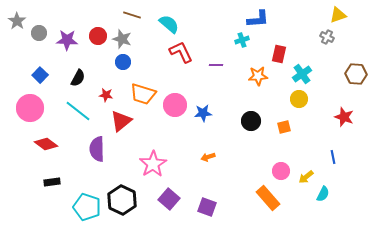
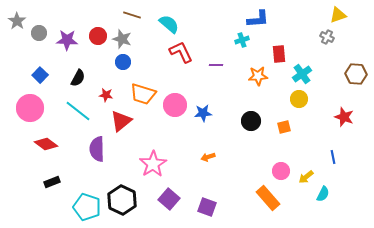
red rectangle at (279, 54): rotated 18 degrees counterclockwise
black rectangle at (52, 182): rotated 14 degrees counterclockwise
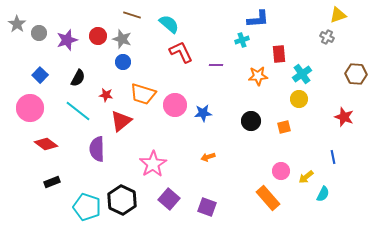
gray star at (17, 21): moved 3 px down
purple star at (67, 40): rotated 20 degrees counterclockwise
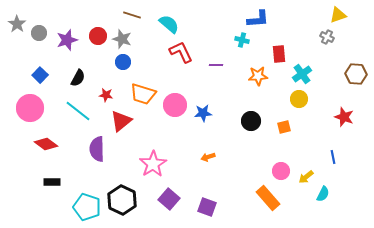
cyan cross at (242, 40): rotated 32 degrees clockwise
black rectangle at (52, 182): rotated 21 degrees clockwise
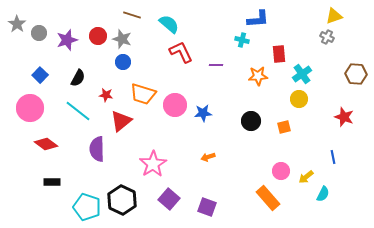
yellow triangle at (338, 15): moved 4 px left, 1 px down
